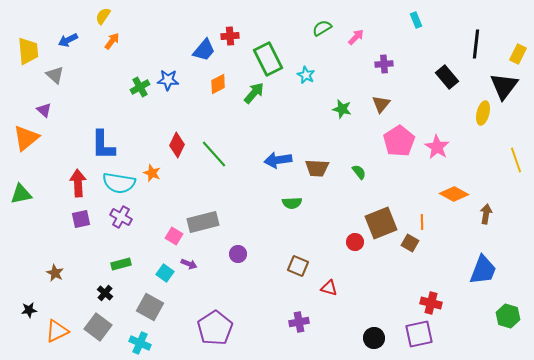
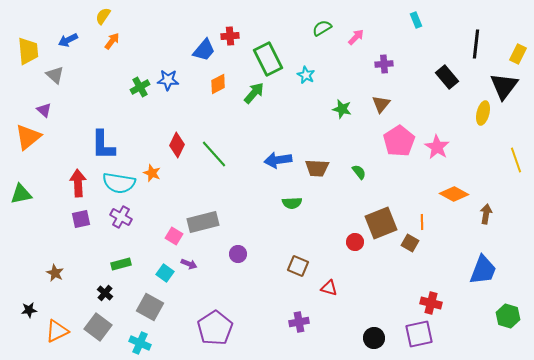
orange triangle at (26, 138): moved 2 px right, 1 px up
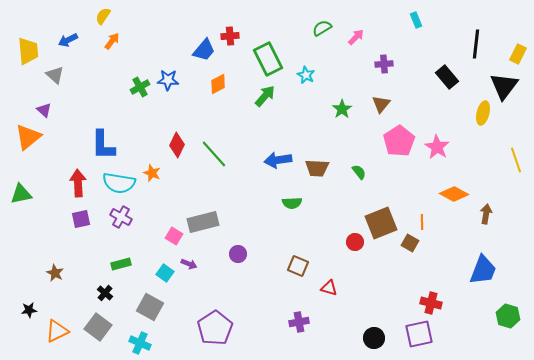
green arrow at (254, 93): moved 11 px right, 3 px down
green star at (342, 109): rotated 24 degrees clockwise
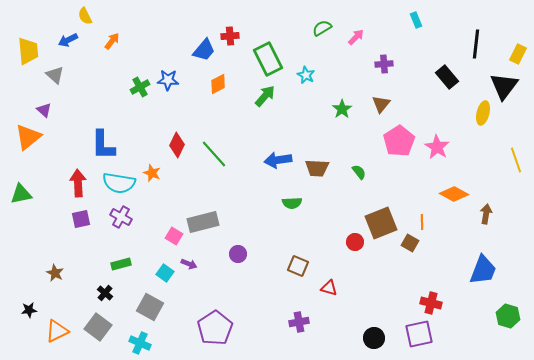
yellow semicircle at (103, 16): moved 18 px left; rotated 60 degrees counterclockwise
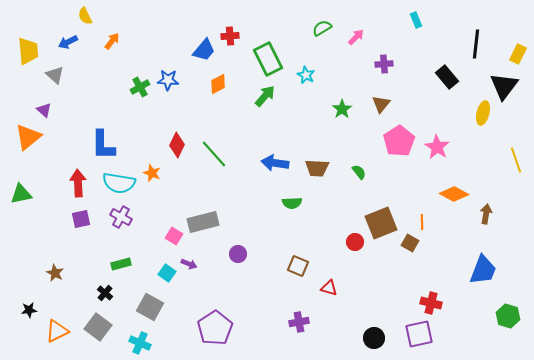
blue arrow at (68, 40): moved 2 px down
blue arrow at (278, 160): moved 3 px left, 3 px down; rotated 16 degrees clockwise
cyan square at (165, 273): moved 2 px right
